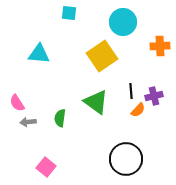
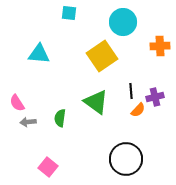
purple cross: moved 1 px right, 1 px down
pink square: moved 2 px right
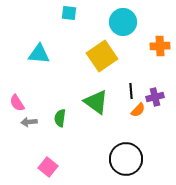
gray arrow: moved 1 px right
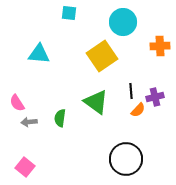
pink square: moved 23 px left
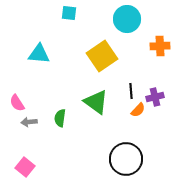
cyan circle: moved 4 px right, 3 px up
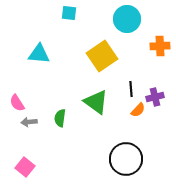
black line: moved 2 px up
